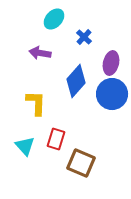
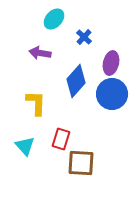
red rectangle: moved 5 px right
brown square: rotated 20 degrees counterclockwise
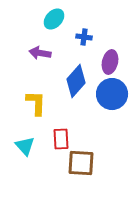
blue cross: rotated 35 degrees counterclockwise
purple ellipse: moved 1 px left, 1 px up
red rectangle: rotated 20 degrees counterclockwise
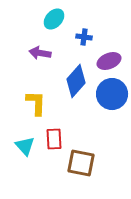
purple ellipse: moved 1 px left, 1 px up; rotated 55 degrees clockwise
red rectangle: moved 7 px left
brown square: rotated 8 degrees clockwise
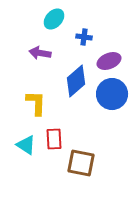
blue diamond: rotated 8 degrees clockwise
cyan triangle: moved 1 px right, 1 px up; rotated 15 degrees counterclockwise
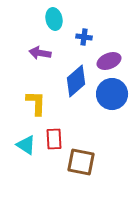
cyan ellipse: rotated 55 degrees counterclockwise
brown square: moved 1 px up
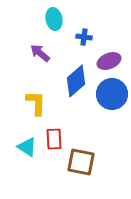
purple arrow: rotated 30 degrees clockwise
cyan triangle: moved 1 px right, 2 px down
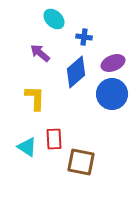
cyan ellipse: rotated 35 degrees counterclockwise
purple ellipse: moved 4 px right, 2 px down
blue diamond: moved 9 px up
yellow L-shape: moved 1 px left, 5 px up
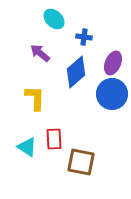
purple ellipse: rotated 45 degrees counterclockwise
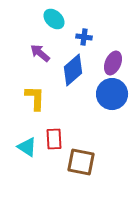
blue diamond: moved 3 px left, 2 px up
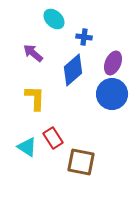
purple arrow: moved 7 px left
red rectangle: moved 1 px left, 1 px up; rotated 30 degrees counterclockwise
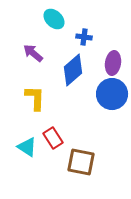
purple ellipse: rotated 15 degrees counterclockwise
